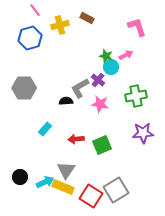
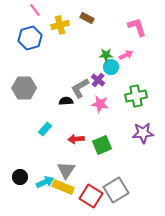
green star: moved 1 px up; rotated 16 degrees counterclockwise
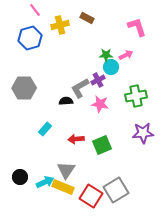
purple cross: rotated 24 degrees clockwise
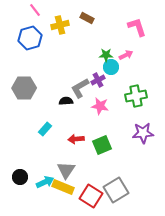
pink star: moved 2 px down
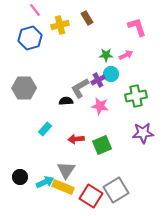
brown rectangle: rotated 32 degrees clockwise
cyan circle: moved 7 px down
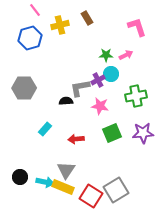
gray L-shape: rotated 20 degrees clockwise
green square: moved 10 px right, 12 px up
cyan arrow: rotated 36 degrees clockwise
